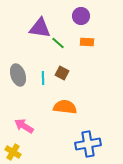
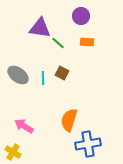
gray ellipse: rotated 35 degrees counterclockwise
orange semicircle: moved 4 px right, 13 px down; rotated 80 degrees counterclockwise
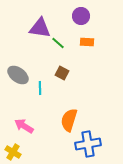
cyan line: moved 3 px left, 10 px down
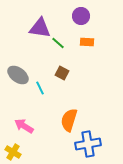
cyan line: rotated 24 degrees counterclockwise
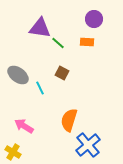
purple circle: moved 13 px right, 3 px down
blue cross: moved 1 px down; rotated 30 degrees counterclockwise
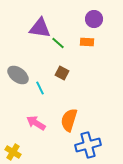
pink arrow: moved 12 px right, 3 px up
blue cross: rotated 25 degrees clockwise
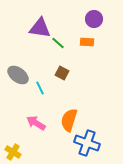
blue cross: moved 1 px left, 2 px up; rotated 35 degrees clockwise
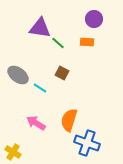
cyan line: rotated 32 degrees counterclockwise
